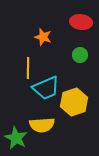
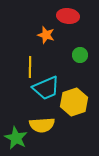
red ellipse: moved 13 px left, 6 px up
orange star: moved 3 px right, 2 px up
yellow line: moved 2 px right, 1 px up
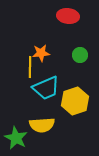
orange star: moved 5 px left, 18 px down; rotated 24 degrees counterclockwise
yellow hexagon: moved 1 px right, 1 px up
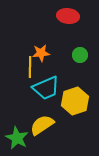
yellow semicircle: rotated 150 degrees clockwise
green star: moved 1 px right
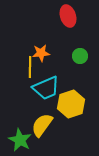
red ellipse: rotated 65 degrees clockwise
green circle: moved 1 px down
yellow hexagon: moved 4 px left, 3 px down
yellow semicircle: rotated 20 degrees counterclockwise
green star: moved 3 px right, 2 px down
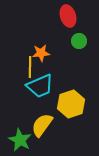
green circle: moved 1 px left, 15 px up
cyan trapezoid: moved 6 px left, 2 px up
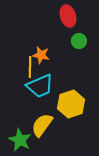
orange star: moved 2 px down; rotated 18 degrees clockwise
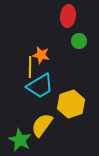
red ellipse: rotated 25 degrees clockwise
cyan trapezoid: rotated 8 degrees counterclockwise
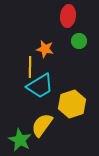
orange star: moved 4 px right, 6 px up
yellow hexagon: moved 1 px right
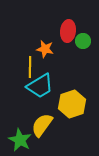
red ellipse: moved 15 px down
green circle: moved 4 px right
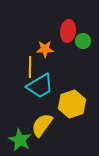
orange star: rotated 12 degrees counterclockwise
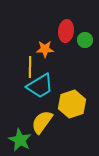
red ellipse: moved 2 px left
green circle: moved 2 px right, 1 px up
yellow semicircle: moved 3 px up
